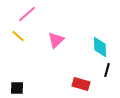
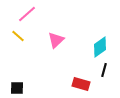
cyan diamond: rotated 55 degrees clockwise
black line: moved 3 px left
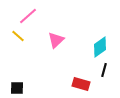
pink line: moved 1 px right, 2 px down
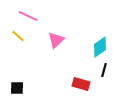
pink line: rotated 66 degrees clockwise
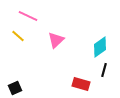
black square: moved 2 px left; rotated 24 degrees counterclockwise
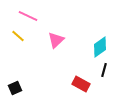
red rectangle: rotated 12 degrees clockwise
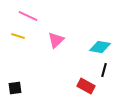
yellow line: rotated 24 degrees counterclockwise
cyan diamond: rotated 45 degrees clockwise
red rectangle: moved 5 px right, 2 px down
black square: rotated 16 degrees clockwise
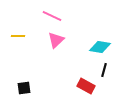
pink line: moved 24 px right
yellow line: rotated 16 degrees counterclockwise
black square: moved 9 px right
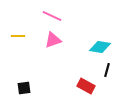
pink triangle: moved 3 px left; rotated 24 degrees clockwise
black line: moved 3 px right
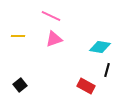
pink line: moved 1 px left
pink triangle: moved 1 px right, 1 px up
black square: moved 4 px left, 3 px up; rotated 32 degrees counterclockwise
